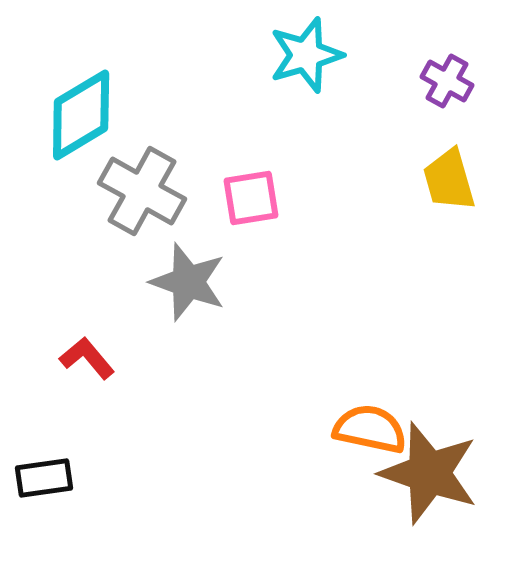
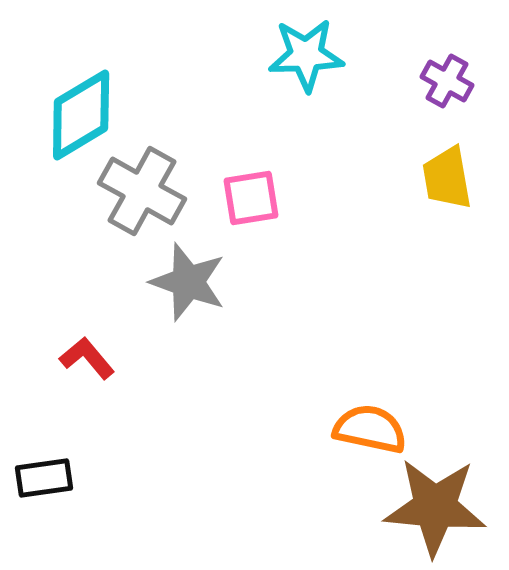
cyan star: rotated 14 degrees clockwise
yellow trapezoid: moved 2 px left, 2 px up; rotated 6 degrees clockwise
brown star: moved 6 px right, 34 px down; rotated 14 degrees counterclockwise
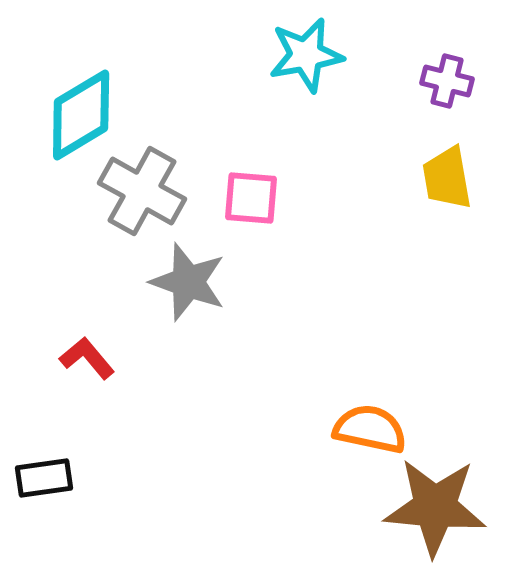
cyan star: rotated 8 degrees counterclockwise
purple cross: rotated 15 degrees counterclockwise
pink square: rotated 14 degrees clockwise
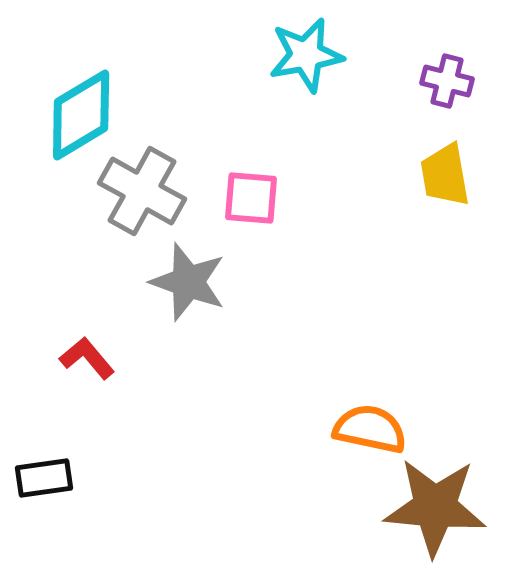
yellow trapezoid: moved 2 px left, 3 px up
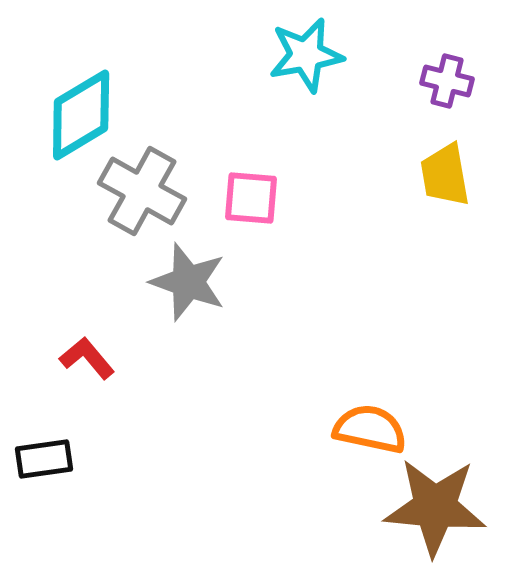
black rectangle: moved 19 px up
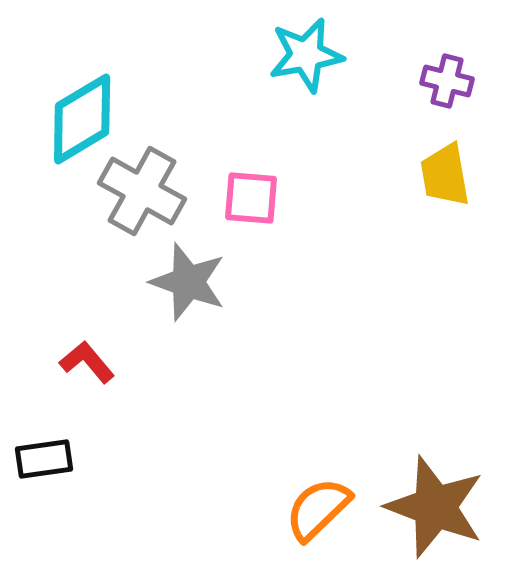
cyan diamond: moved 1 px right, 4 px down
red L-shape: moved 4 px down
orange semicircle: moved 52 px left, 80 px down; rotated 56 degrees counterclockwise
brown star: rotated 16 degrees clockwise
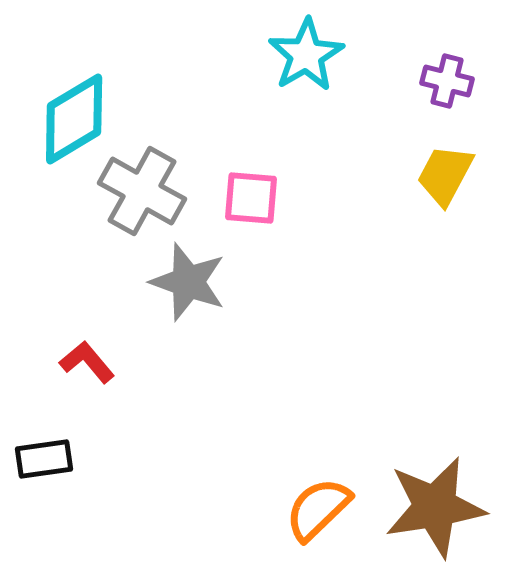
cyan star: rotated 20 degrees counterclockwise
cyan diamond: moved 8 px left
yellow trapezoid: rotated 38 degrees clockwise
brown star: rotated 30 degrees counterclockwise
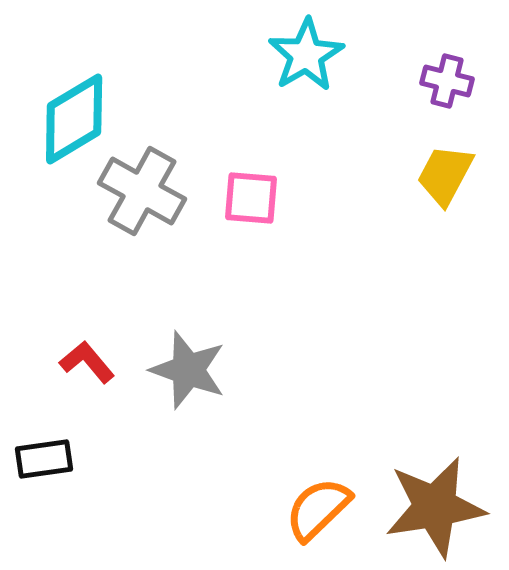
gray star: moved 88 px down
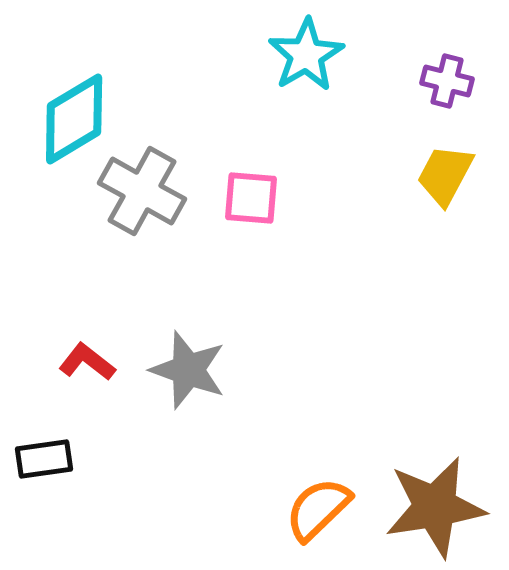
red L-shape: rotated 12 degrees counterclockwise
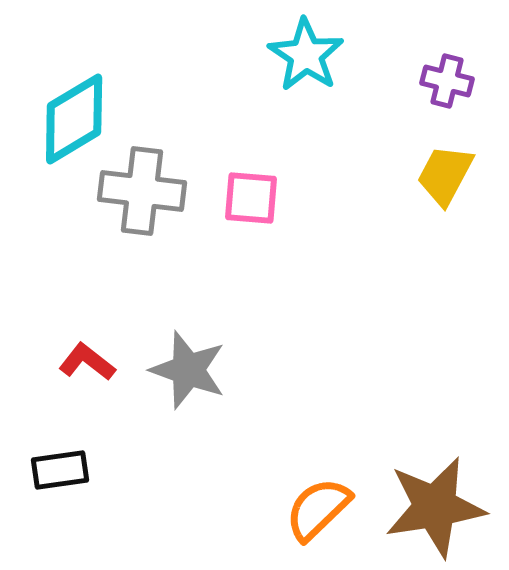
cyan star: rotated 8 degrees counterclockwise
gray cross: rotated 22 degrees counterclockwise
black rectangle: moved 16 px right, 11 px down
